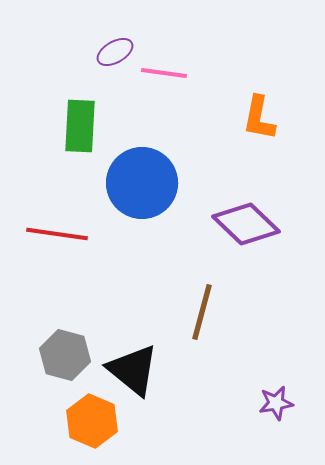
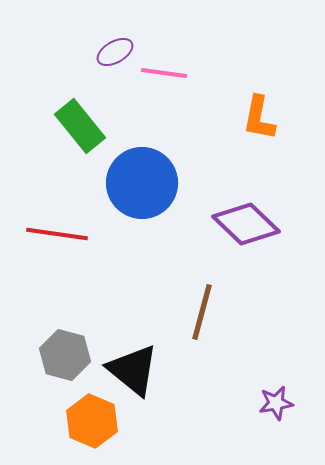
green rectangle: rotated 42 degrees counterclockwise
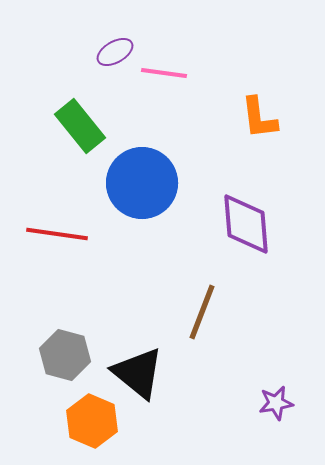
orange L-shape: rotated 18 degrees counterclockwise
purple diamond: rotated 42 degrees clockwise
brown line: rotated 6 degrees clockwise
black triangle: moved 5 px right, 3 px down
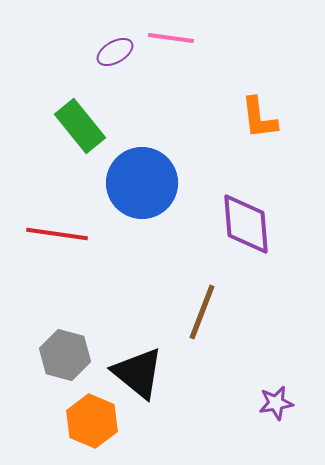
pink line: moved 7 px right, 35 px up
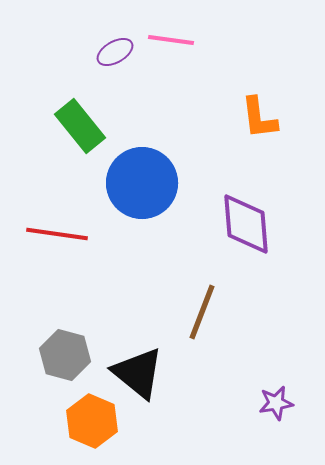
pink line: moved 2 px down
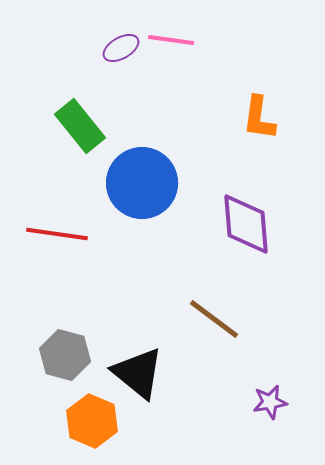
purple ellipse: moved 6 px right, 4 px up
orange L-shape: rotated 15 degrees clockwise
brown line: moved 12 px right, 7 px down; rotated 74 degrees counterclockwise
purple star: moved 6 px left, 1 px up
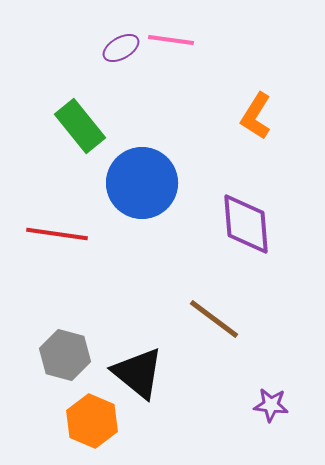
orange L-shape: moved 3 px left, 2 px up; rotated 24 degrees clockwise
purple star: moved 1 px right, 3 px down; rotated 16 degrees clockwise
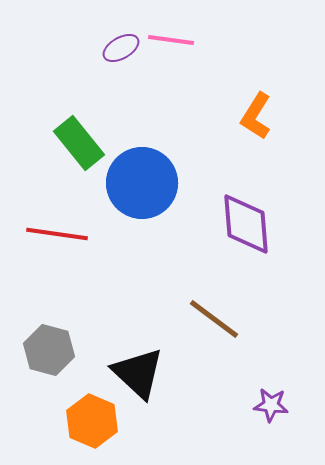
green rectangle: moved 1 px left, 17 px down
gray hexagon: moved 16 px left, 5 px up
black triangle: rotated 4 degrees clockwise
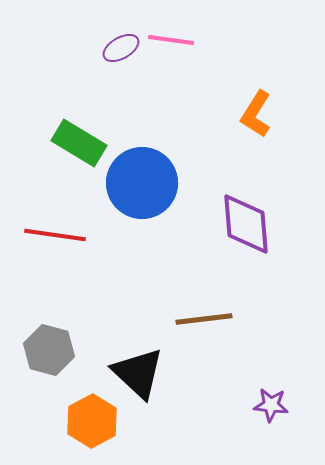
orange L-shape: moved 2 px up
green rectangle: rotated 20 degrees counterclockwise
red line: moved 2 px left, 1 px down
brown line: moved 10 px left; rotated 44 degrees counterclockwise
orange hexagon: rotated 9 degrees clockwise
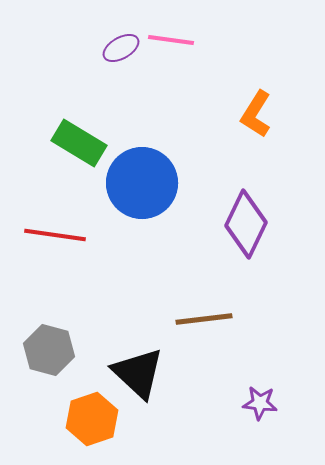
purple diamond: rotated 30 degrees clockwise
purple star: moved 11 px left, 2 px up
orange hexagon: moved 2 px up; rotated 9 degrees clockwise
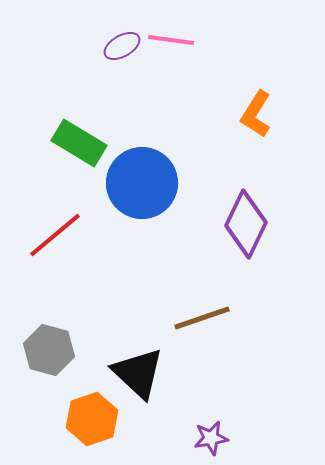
purple ellipse: moved 1 px right, 2 px up
red line: rotated 48 degrees counterclockwise
brown line: moved 2 px left, 1 px up; rotated 12 degrees counterclockwise
purple star: moved 49 px left, 35 px down; rotated 16 degrees counterclockwise
